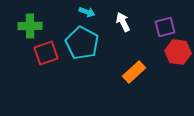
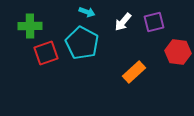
white arrow: rotated 114 degrees counterclockwise
purple square: moved 11 px left, 5 px up
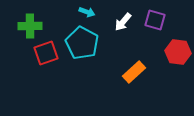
purple square: moved 1 px right, 2 px up; rotated 30 degrees clockwise
